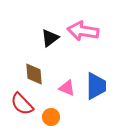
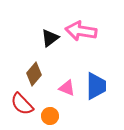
pink arrow: moved 2 px left
brown diamond: rotated 45 degrees clockwise
orange circle: moved 1 px left, 1 px up
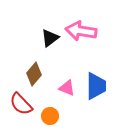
red semicircle: moved 1 px left
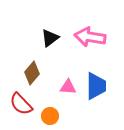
pink arrow: moved 9 px right, 6 px down
brown diamond: moved 2 px left, 1 px up
pink triangle: moved 1 px right, 1 px up; rotated 18 degrees counterclockwise
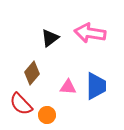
pink arrow: moved 4 px up
orange circle: moved 3 px left, 1 px up
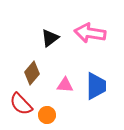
pink triangle: moved 3 px left, 2 px up
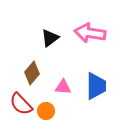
pink triangle: moved 2 px left, 2 px down
orange circle: moved 1 px left, 4 px up
